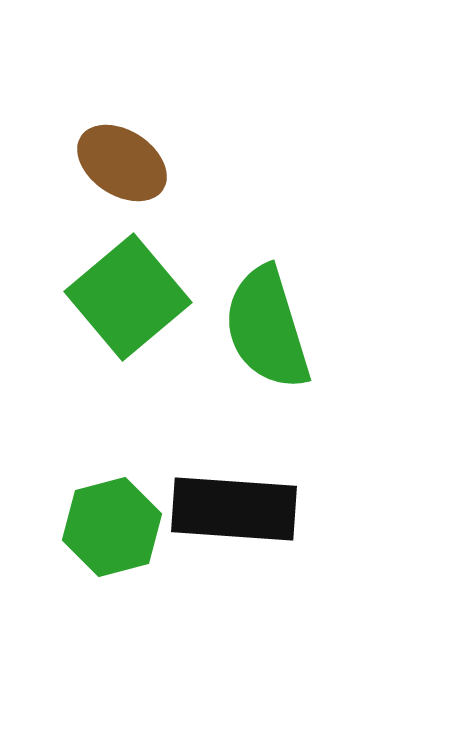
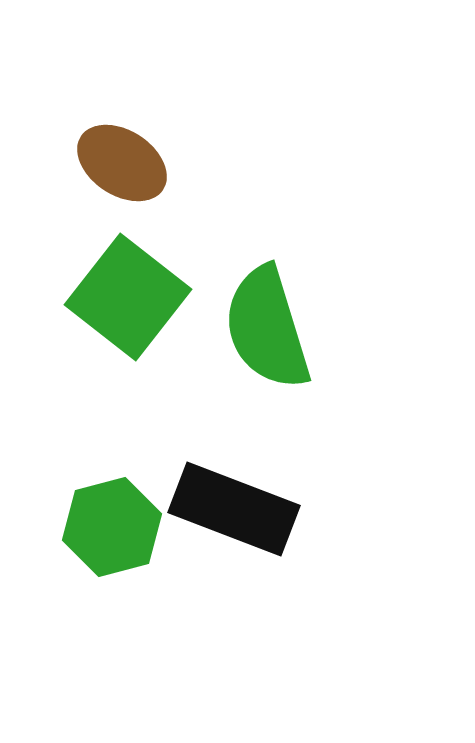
green square: rotated 12 degrees counterclockwise
black rectangle: rotated 17 degrees clockwise
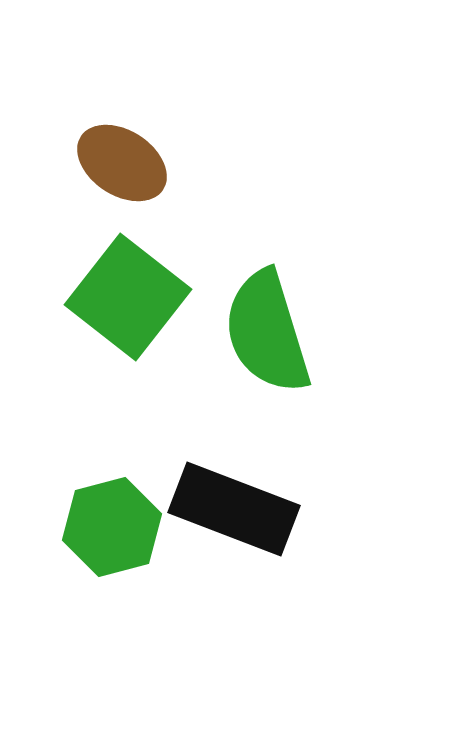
green semicircle: moved 4 px down
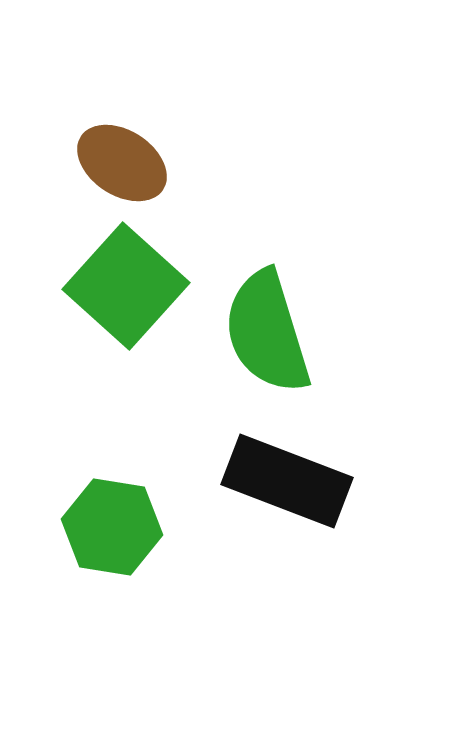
green square: moved 2 px left, 11 px up; rotated 4 degrees clockwise
black rectangle: moved 53 px right, 28 px up
green hexagon: rotated 24 degrees clockwise
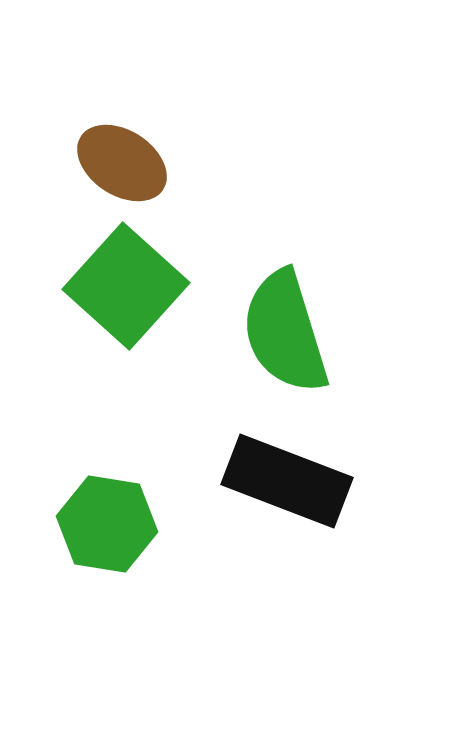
green semicircle: moved 18 px right
green hexagon: moved 5 px left, 3 px up
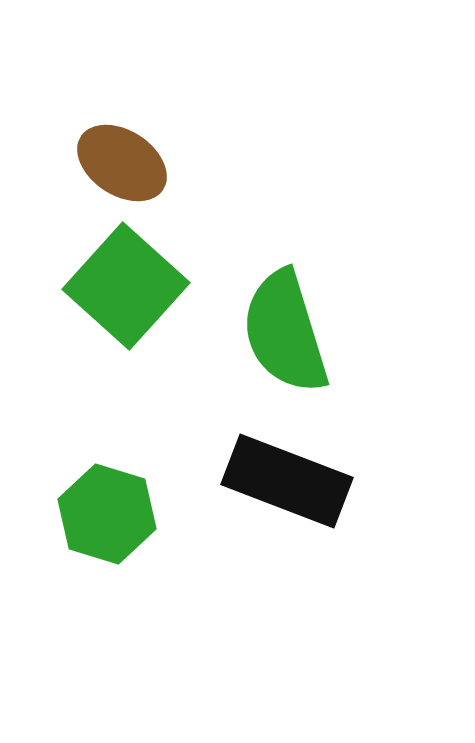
green hexagon: moved 10 px up; rotated 8 degrees clockwise
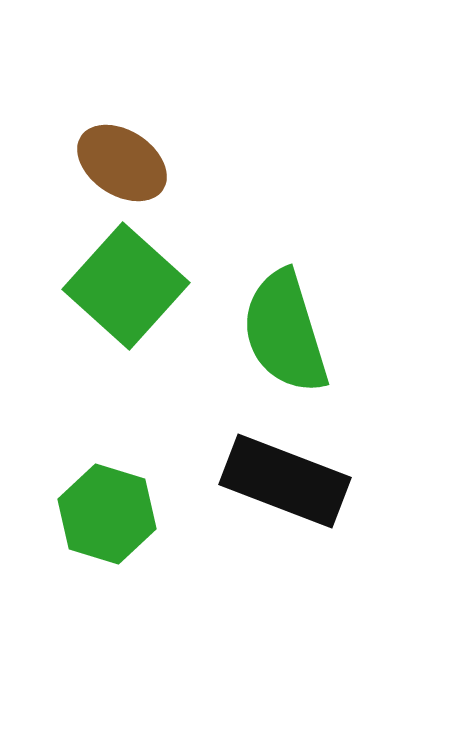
black rectangle: moved 2 px left
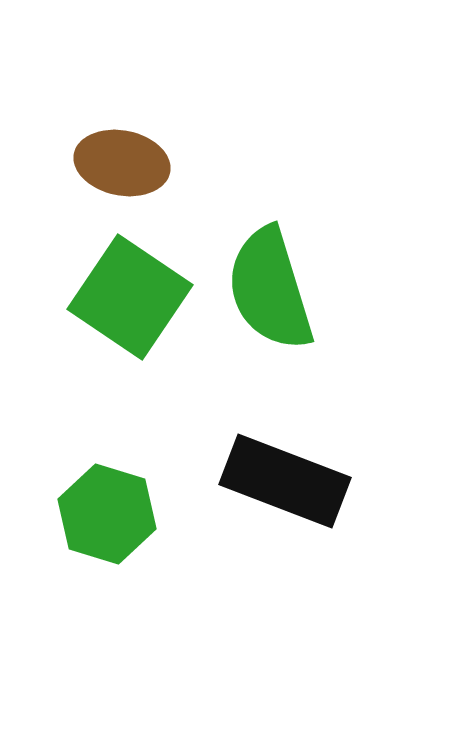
brown ellipse: rotated 22 degrees counterclockwise
green square: moved 4 px right, 11 px down; rotated 8 degrees counterclockwise
green semicircle: moved 15 px left, 43 px up
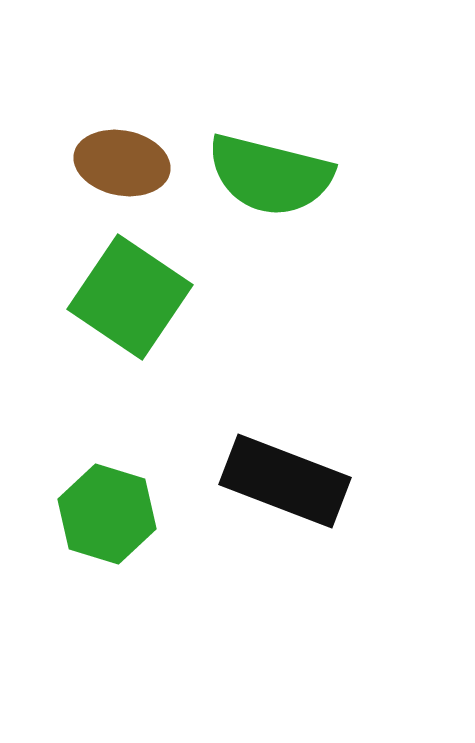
green semicircle: moved 114 px up; rotated 59 degrees counterclockwise
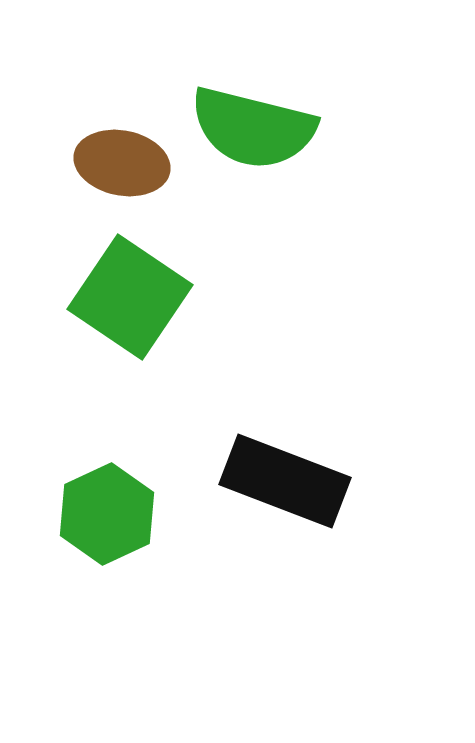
green semicircle: moved 17 px left, 47 px up
green hexagon: rotated 18 degrees clockwise
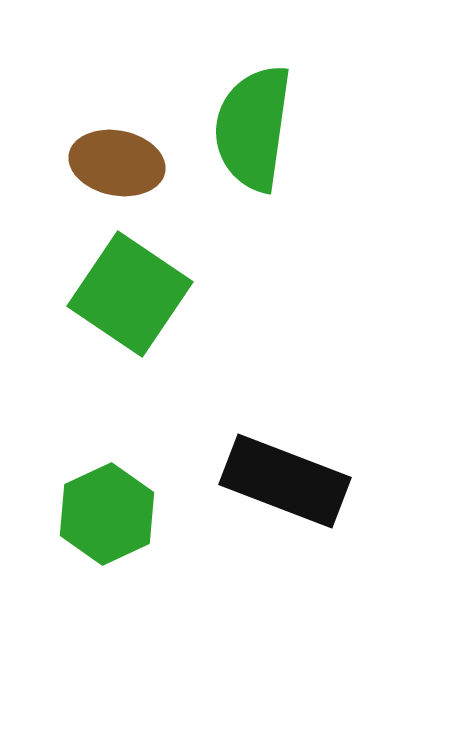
green semicircle: rotated 84 degrees clockwise
brown ellipse: moved 5 px left
green square: moved 3 px up
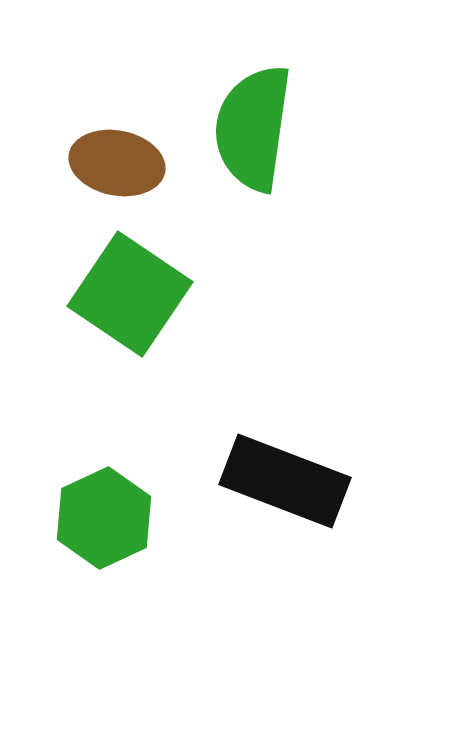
green hexagon: moved 3 px left, 4 px down
